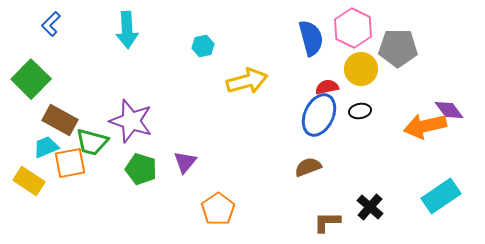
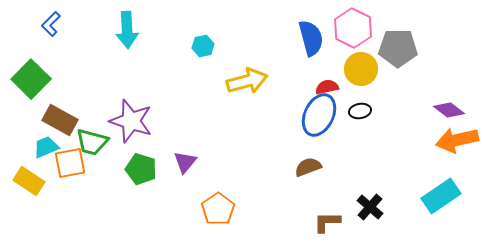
purple diamond: rotated 16 degrees counterclockwise
orange arrow: moved 32 px right, 14 px down
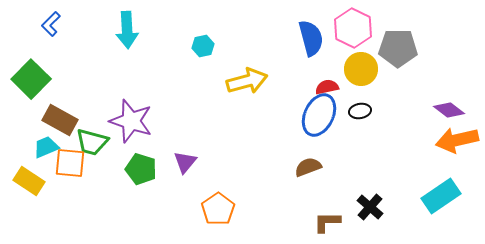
orange square: rotated 16 degrees clockwise
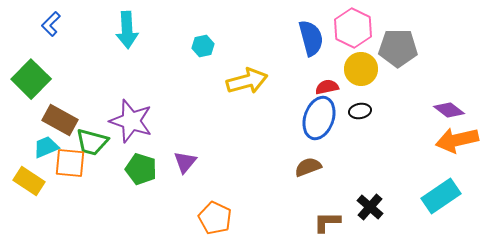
blue ellipse: moved 3 px down; rotated 6 degrees counterclockwise
orange pentagon: moved 3 px left, 9 px down; rotated 12 degrees counterclockwise
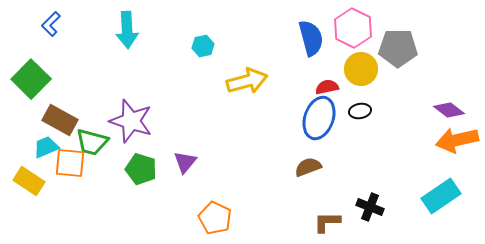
black cross: rotated 20 degrees counterclockwise
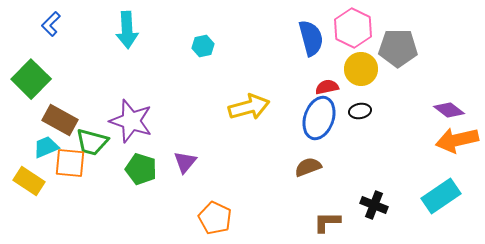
yellow arrow: moved 2 px right, 26 px down
black cross: moved 4 px right, 2 px up
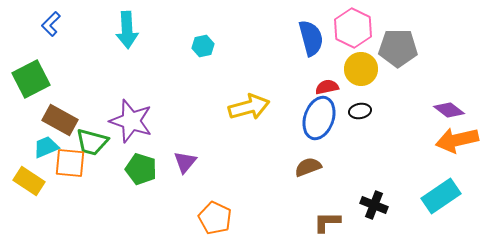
green square: rotated 18 degrees clockwise
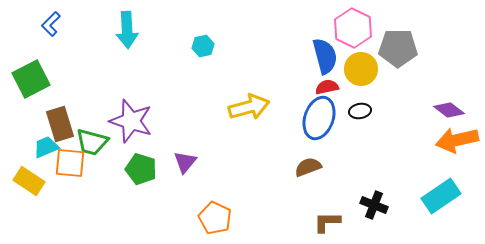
blue semicircle: moved 14 px right, 18 px down
brown rectangle: moved 4 px down; rotated 44 degrees clockwise
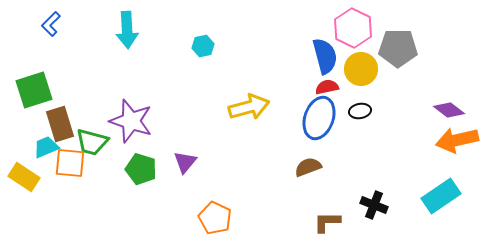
green square: moved 3 px right, 11 px down; rotated 9 degrees clockwise
yellow rectangle: moved 5 px left, 4 px up
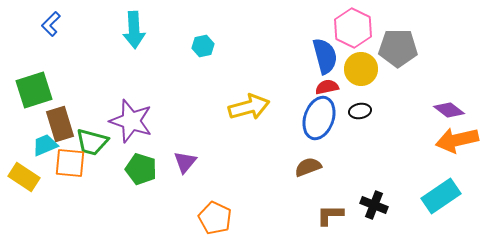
cyan arrow: moved 7 px right
cyan trapezoid: moved 1 px left, 2 px up
brown L-shape: moved 3 px right, 7 px up
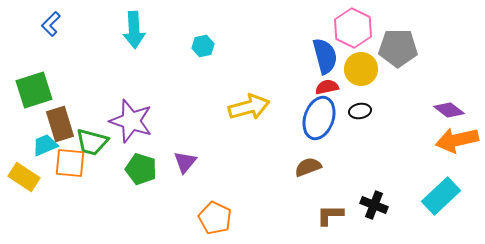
cyan rectangle: rotated 9 degrees counterclockwise
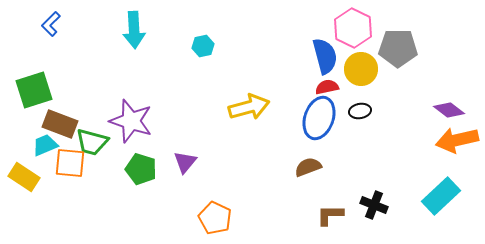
brown rectangle: rotated 52 degrees counterclockwise
